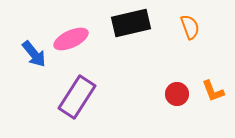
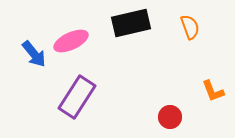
pink ellipse: moved 2 px down
red circle: moved 7 px left, 23 px down
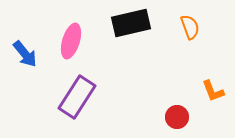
pink ellipse: rotated 48 degrees counterclockwise
blue arrow: moved 9 px left
red circle: moved 7 px right
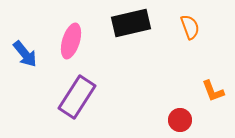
red circle: moved 3 px right, 3 px down
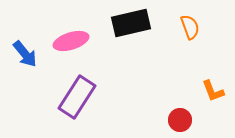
pink ellipse: rotated 56 degrees clockwise
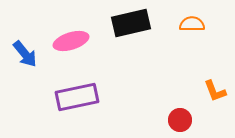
orange semicircle: moved 2 px right, 3 px up; rotated 70 degrees counterclockwise
orange L-shape: moved 2 px right
purple rectangle: rotated 45 degrees clockwise
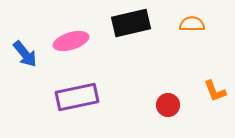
red circle: moved 12 px left, 15 px up
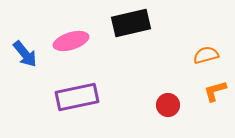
orange semicircle: moved 14 px right, 31 px down; rotated 15 degrees counterclockwise
orange L-shape: rotated 95 degrees clockwise
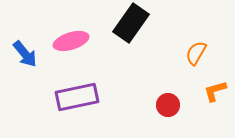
black rectangle: rotated 42 degrees counterclockwise
orange semicircle: moved 10 px left, 2 px up; rotated 45 degrees counterclockwise
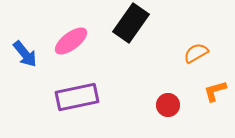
pink ellipse: rotated 20 degrees counterclockwise
orange semicircle: rotated 30 degrees clockwise
